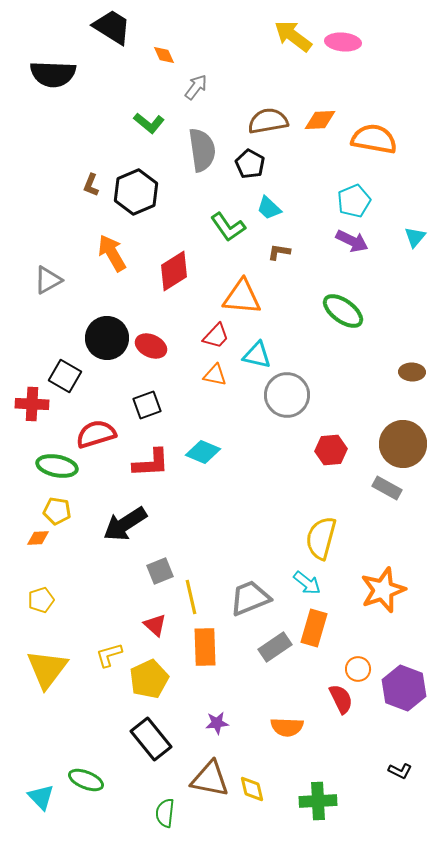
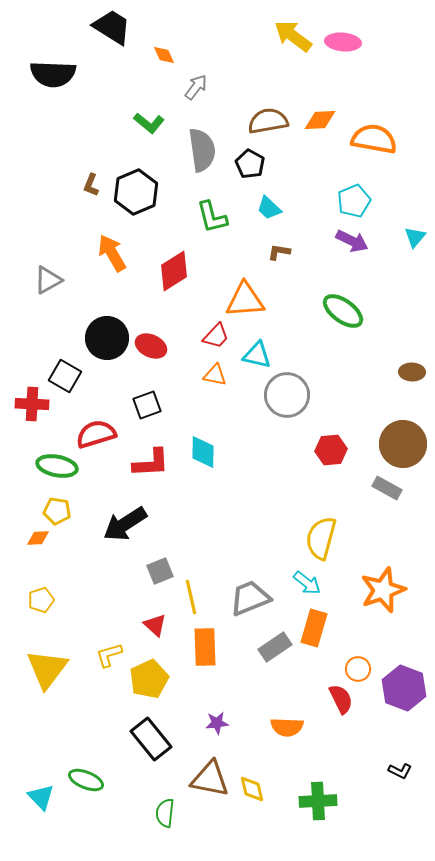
green L-shape at (228, 227): moved 16 px left, 10 px up; rotated 21 degrees clockwise
orange triangle at (242, 297): moved 3 px right, 3 px down; rotated 9 degrees counterclockwise
cyan diamond at (203, 452): rotated 68 degrees clockwise
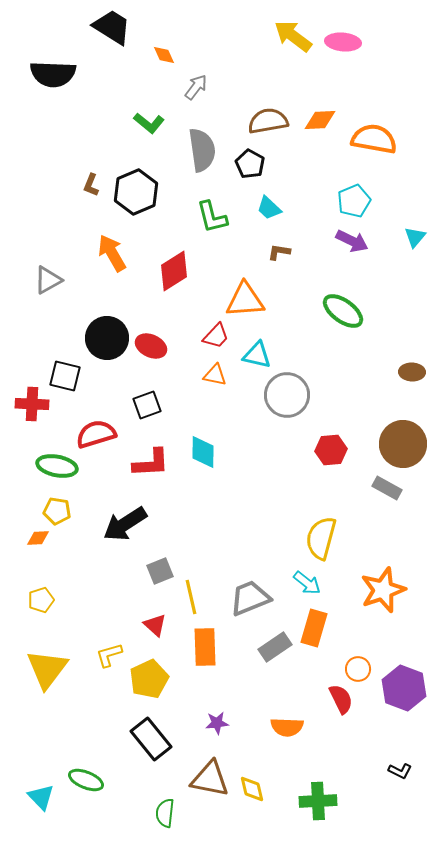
black square at (65, 376): rotated 16 degrees counterclockwise
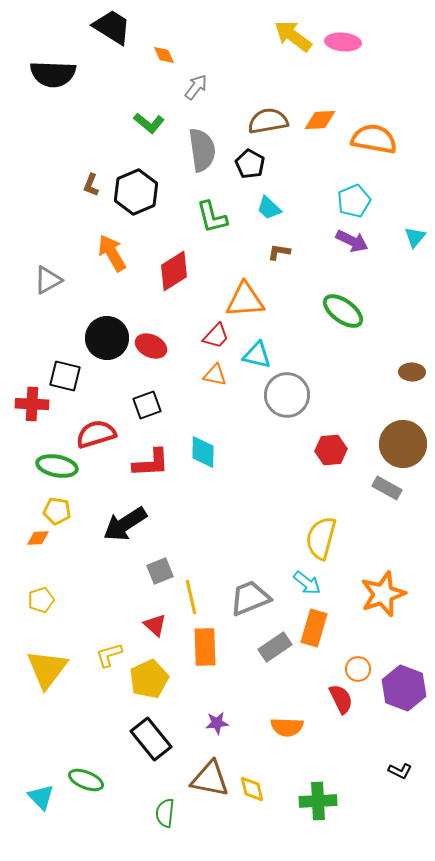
orange star at (383, 590): moved 4 px down
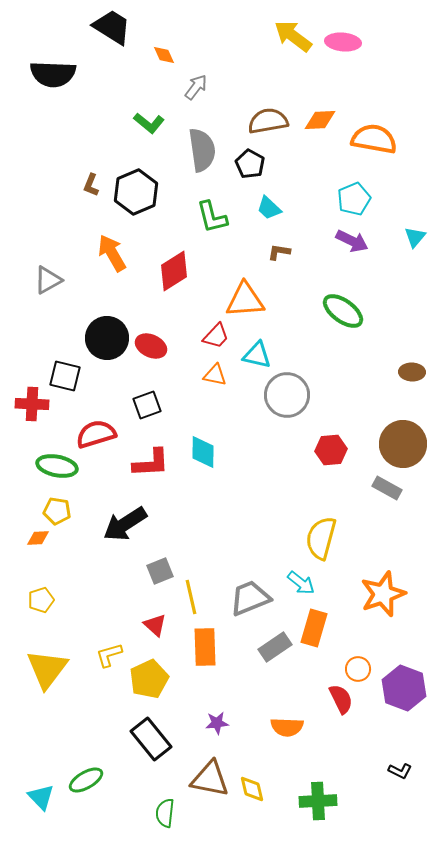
cyan pentagon at (354, 201): moved 2 px up
cyan arrow at (307, 583): moved 6 px left
green ellipse at (86, 780): rotated 52 degrees counterclockwise
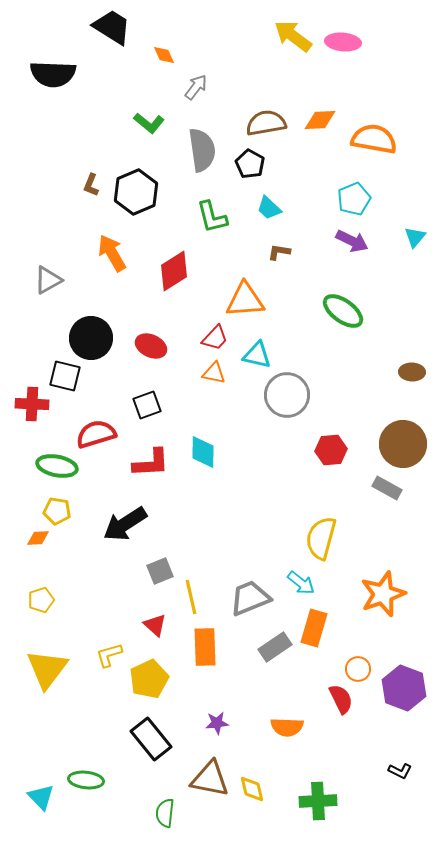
brown semicircle at (268, 121): moved 2 px left, 2 px down
red trapezoid at (216, 336): moved 1 px left, 2 px down
black circle at (107, 338): moved 16 px left
orange triangle at (215, 375): moved 1 px left, 2 px up
green ellipse at (86, 780): rotated 36 degrees clockwise
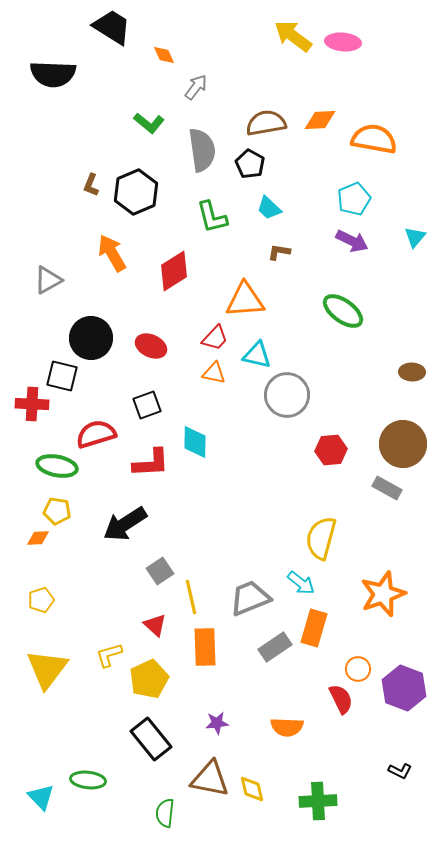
black square at (65, 376): moved 3 px left
cyan diamond at (203, 452): moved 8 px left, 10 px up
gray square at (160, 571): rotated 12 degrees counterclockwise
green ellipse at (86, 780): moved 2 px right
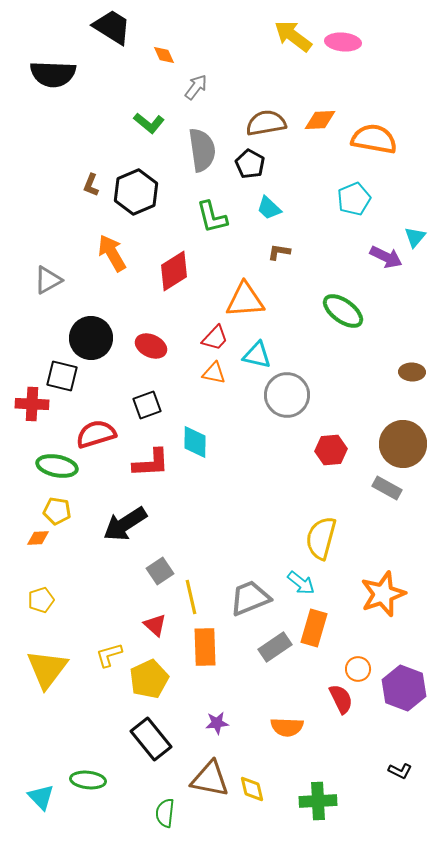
purple arrow at (352, 241): moved 34 px right, 16 px down
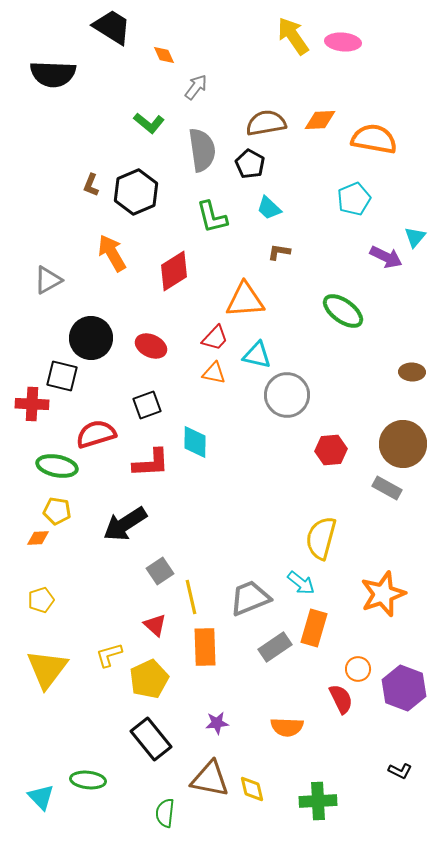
yellow arrow at (293, 36): rotated 18 degrees clockwise
